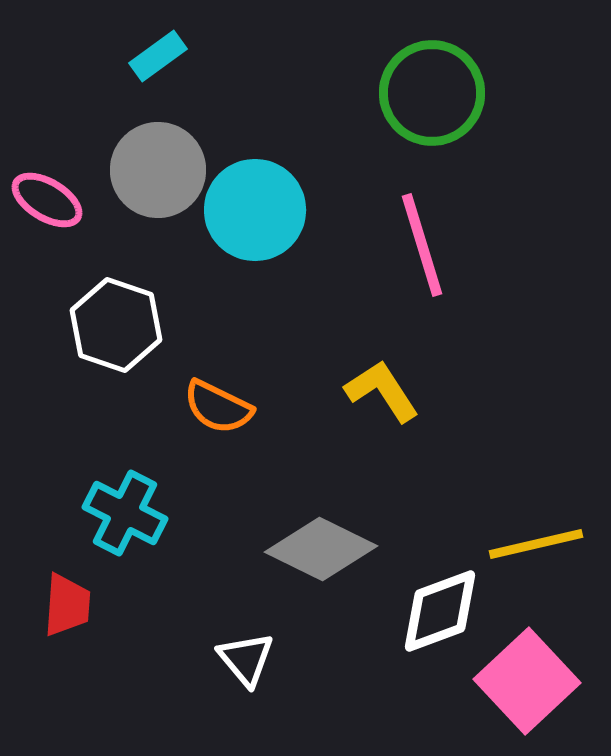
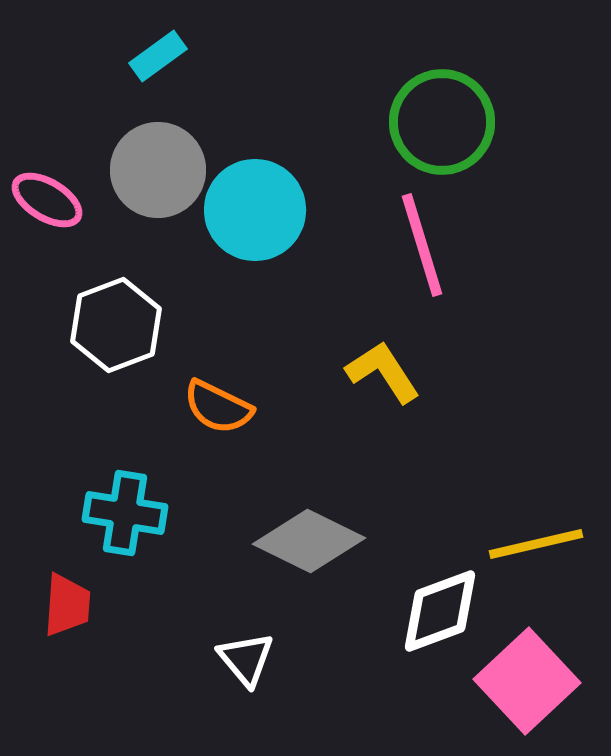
green circle: moved 10 px right, 29 px down
white hexagon: rotated 20 degrees clockwise
yellow L-shape: moved 1 px right, 19 px up
cyan cross: rotated 18 degrees counterclockwise
gray diamond: moved 12 px left, 8 px up
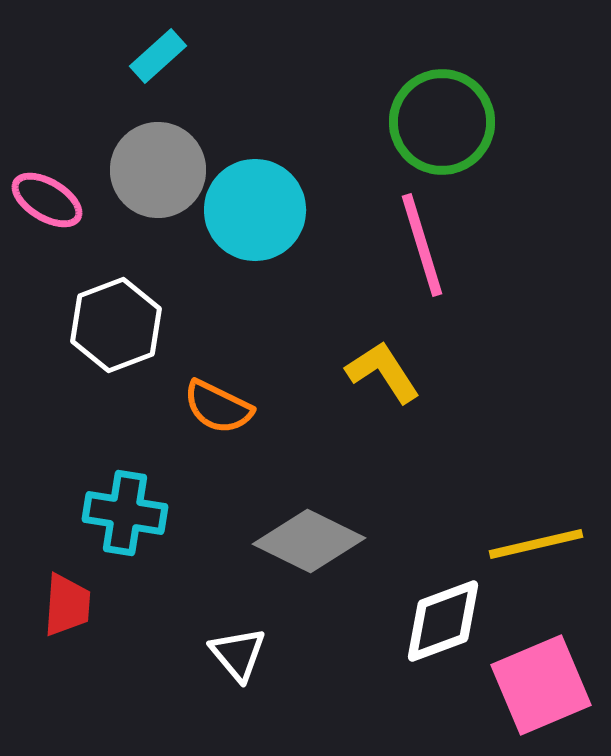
cyan rectangle: rotated 6 degrees counterclockwise
white diamond: moved 3 px right, 10 px down
white triangle: moved 8 px left, 5 px up
pink square: moved 14 px right, 4 px down; rotated 20 degrees clockwise
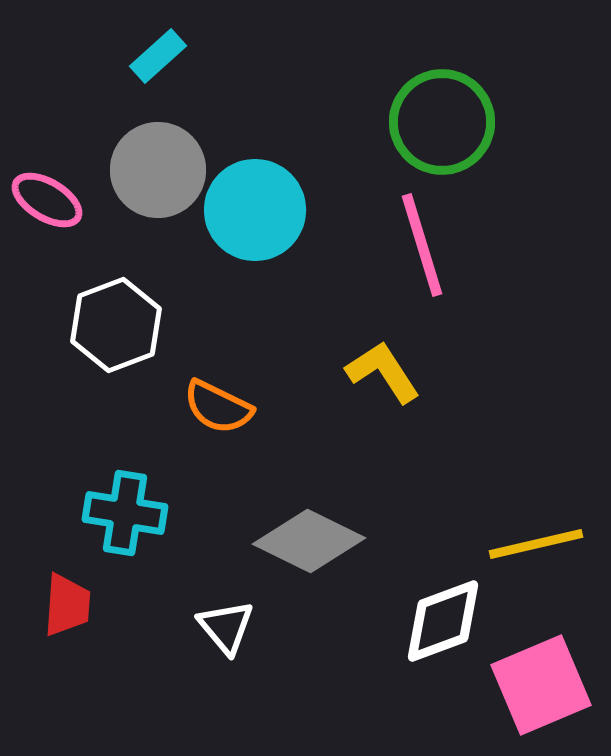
white triangle: moved 12 px left, 27 px up
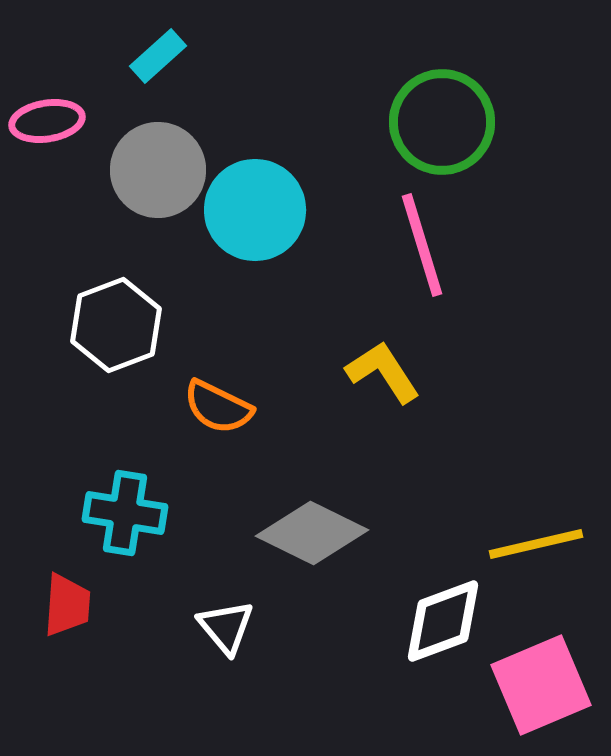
pink ellipse: moved 79 px up; rotated 40 degrees counterclockwise
gray diamond: moved 3 px right, 8 px up
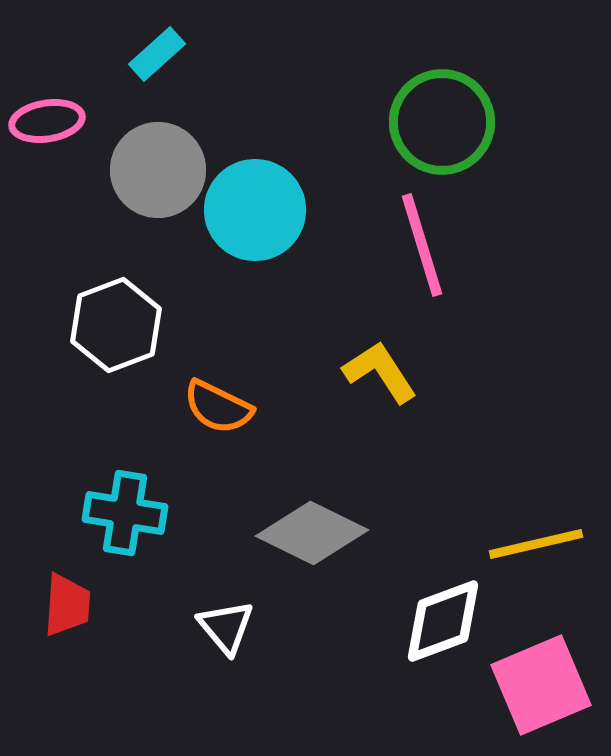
cyan rectangle: moved 1 px left, 2 px up
yellow L-shape: moved 3 px left
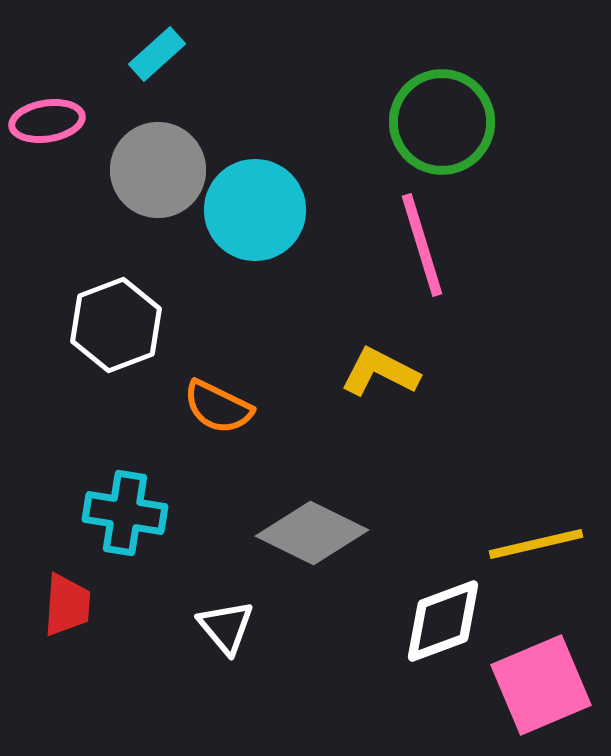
yellow L-shape: rotated 30 degrees counterclockwise
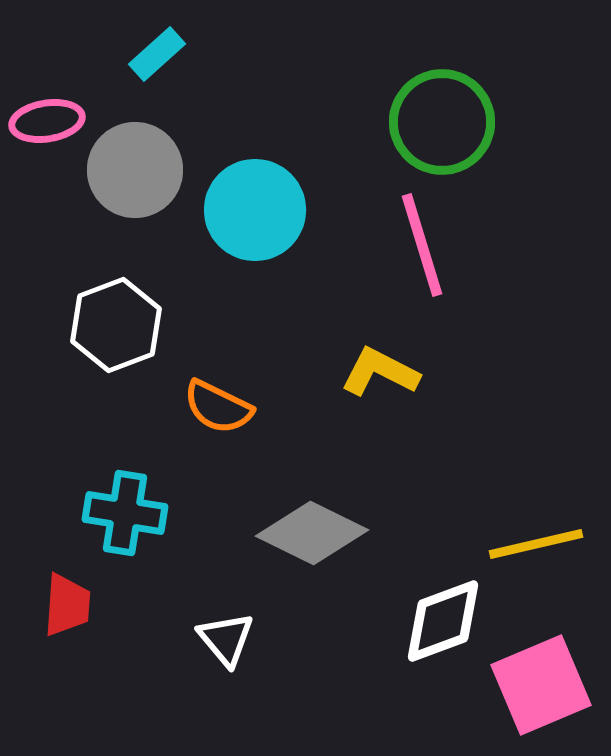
gray circle: moved 23 px left
white triangle: moved 12 px down
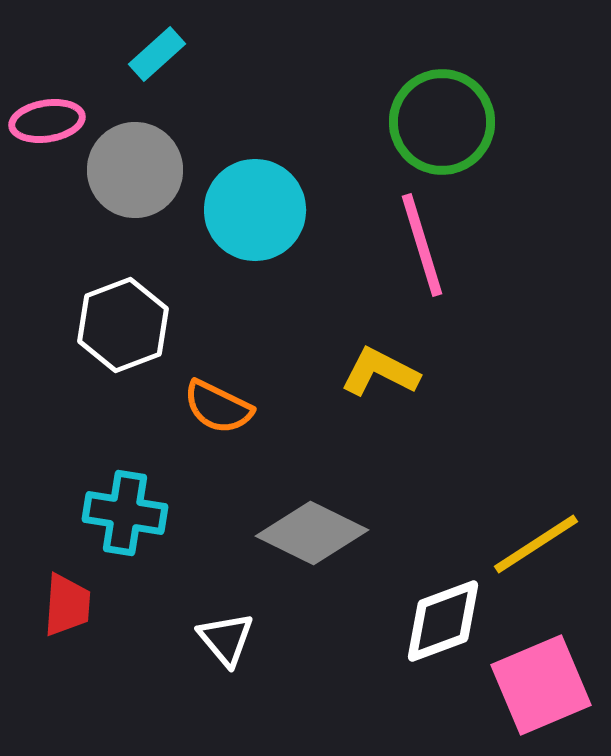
white hexagon: moved 7 px right
yellow line: rotated 20 degrees counterclockwise
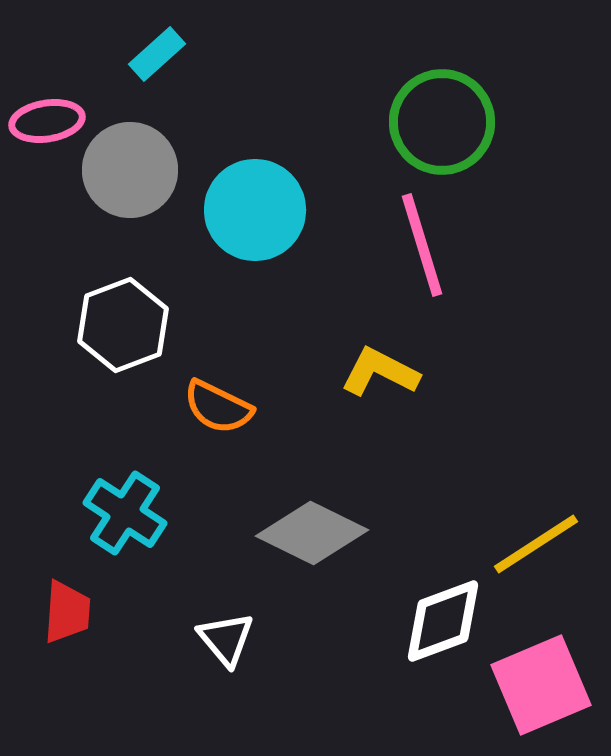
gray circle: moved 5 px left
cyan cross: rotated 24 degrees clockwise
red trapezoid: moved 7 px down
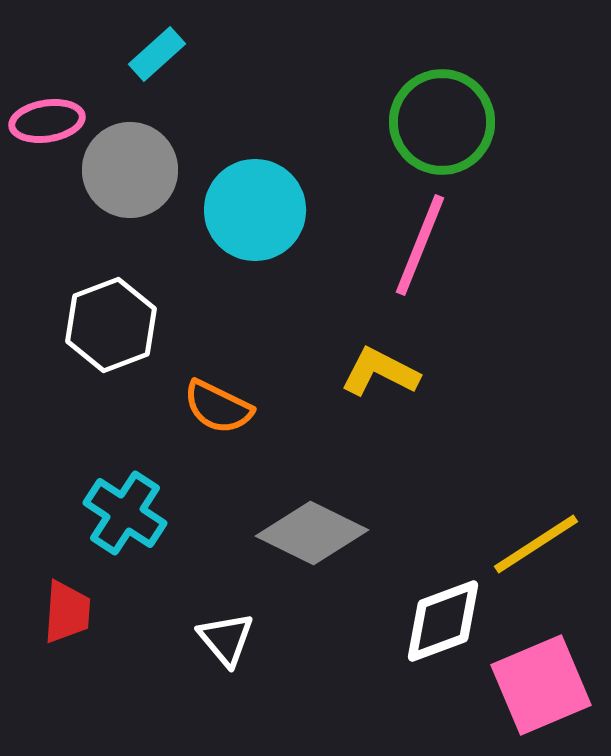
pink line: moved 2 px left; rotated 39 degrees clockwise
white hexagon: moved 12 px left
